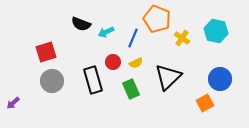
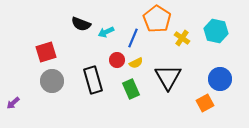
orange pentagon: rotated 12 degrees clockwise
red circle: moved 4 px right, 2 px up
black triangle: rotated 16 degrees counterclockwise
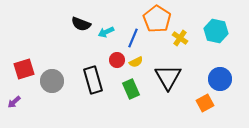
yellow cross: moved 2 px left
red square: moved 22 px left, 17 px down
yellow semicircle: moved 1 px up
purple arrow: moved 1 px right, 1 px up
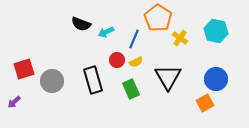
orange pentagon: moved 1 px right, 1 px up
blue line: moved 1 px right, 1 px down
blue circle: moved 4 px left
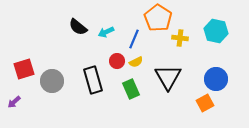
black semicircle: moved 3 px left, 3 px down; rotated 18 degrees clockwise
yellow cross: rotated 28 degrees counterclockwise
red circle: moved 1 px down
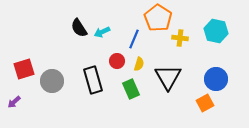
black semicircle: moved 1 px right, 1 px down; rotated 18 degrees clockwise
cyan arrow: moved 4 px left
yellow semicircle: moved 3 px right, 2 px down; rotated 48 degrees counterclockwise
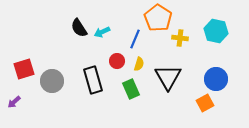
blue line: moved 1 px right
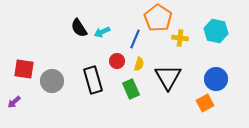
red square: rotated 25 degrees clockwise
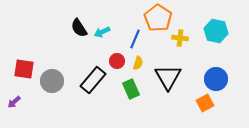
yellow semicircle: moved 1 px left, 1 px up
black rectangle: rotated 56 degrees clockwise
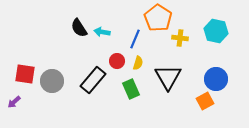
cyan arrow: rotated 35 degrees clockwise
red square: moved 1 px right, 5 px down
orange square: moved 2 px up
